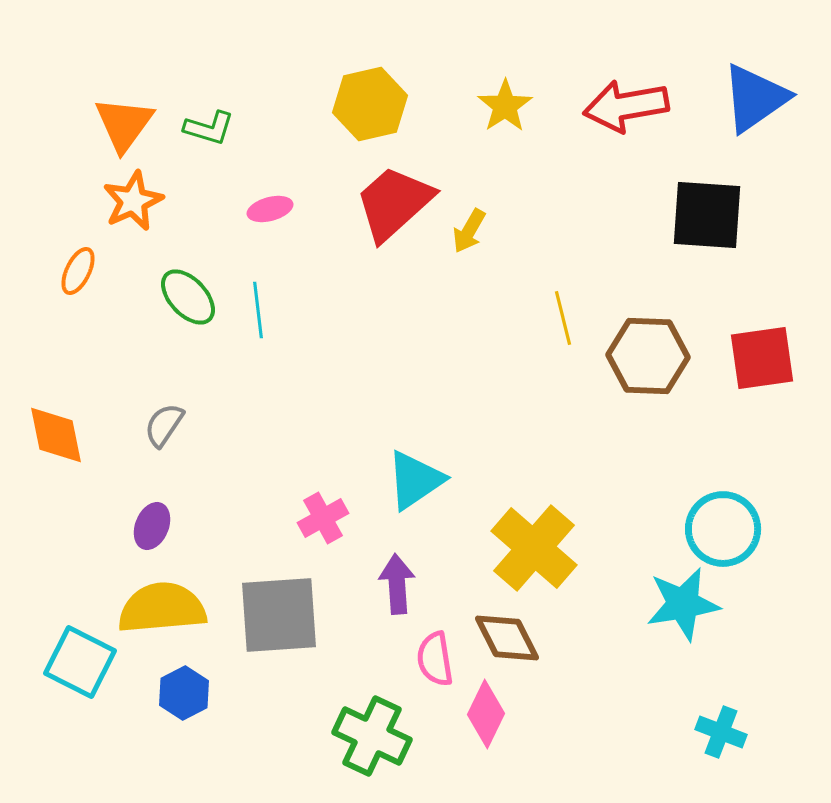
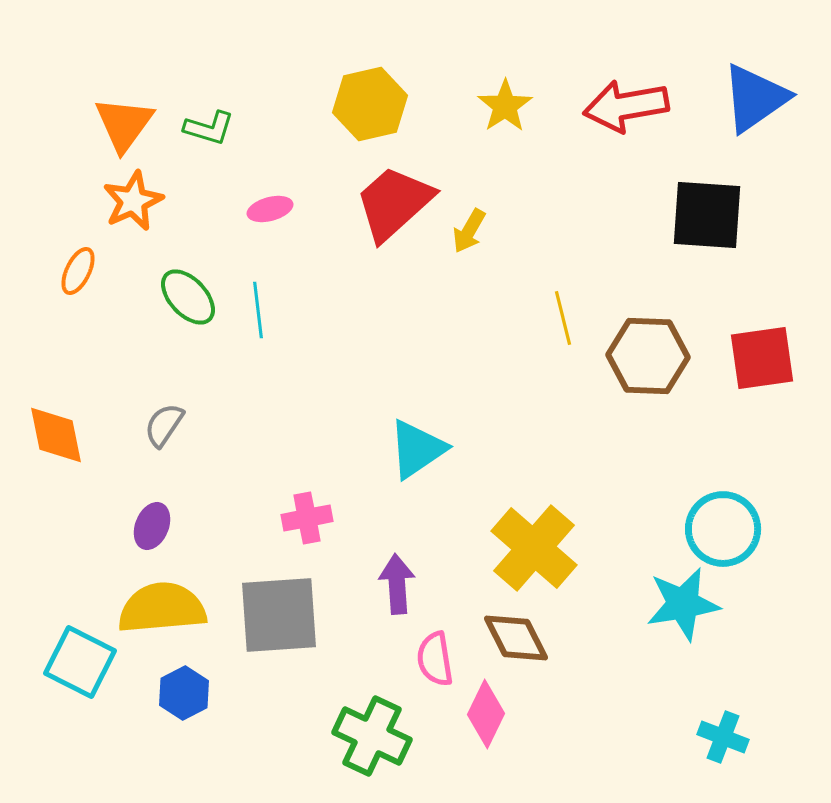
cyan triangle: moved 2 px right, 31 px up
pink cross: moved 16 px left; rotated 18 degrees clockwise
brown diamond: moved 9 px right
cyan cross: moved 2 px right, 5 px down
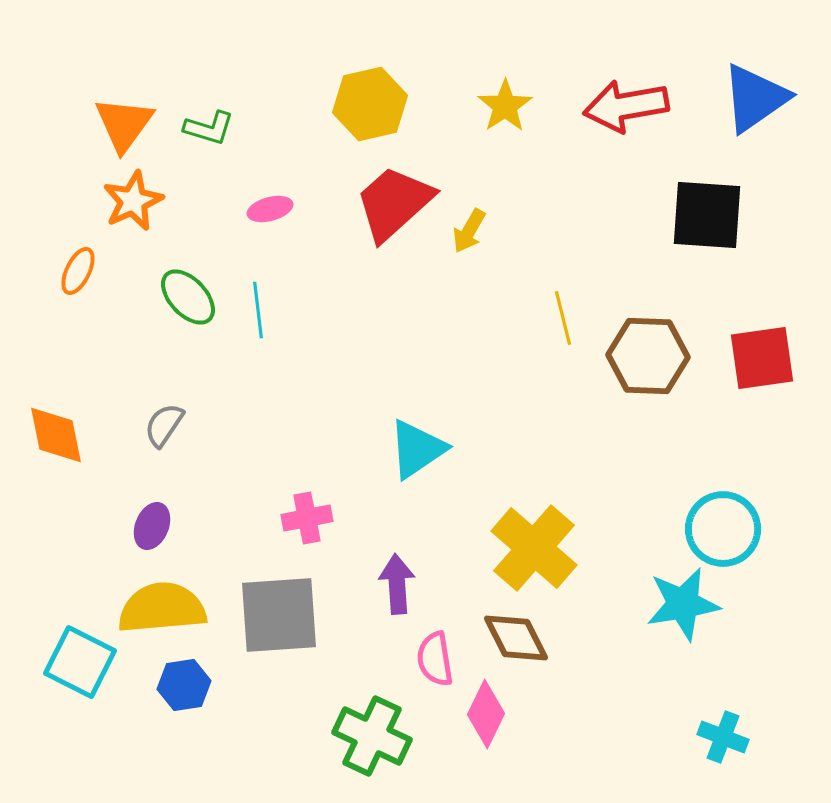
blue hexagon: moved 8 px up; rotated 18 degrees clockwise
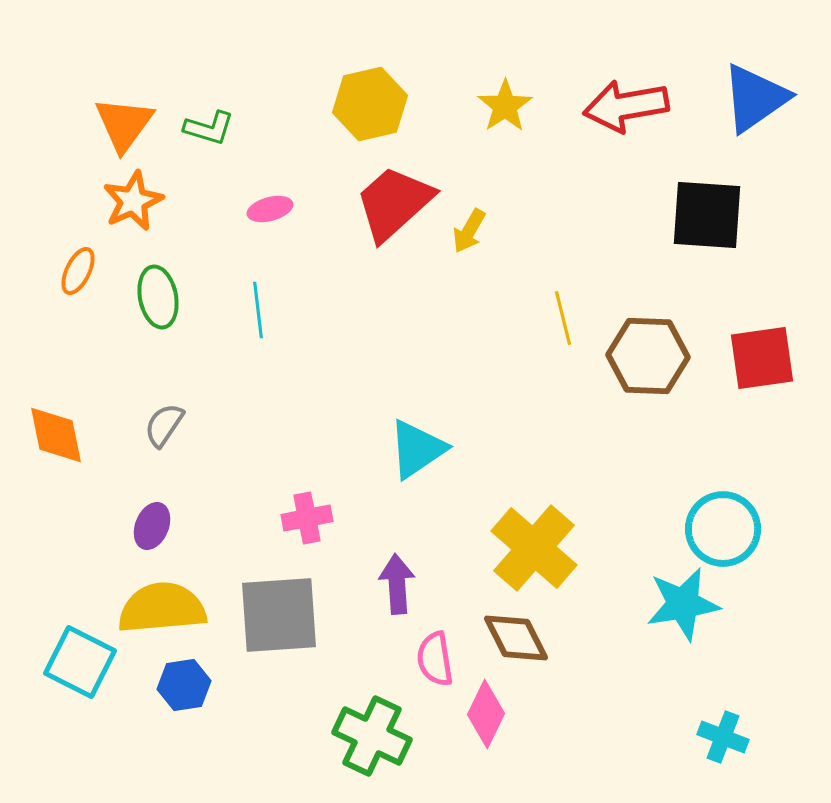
green ellipse: moved 30 px left; rotated 32 degrees clockwise
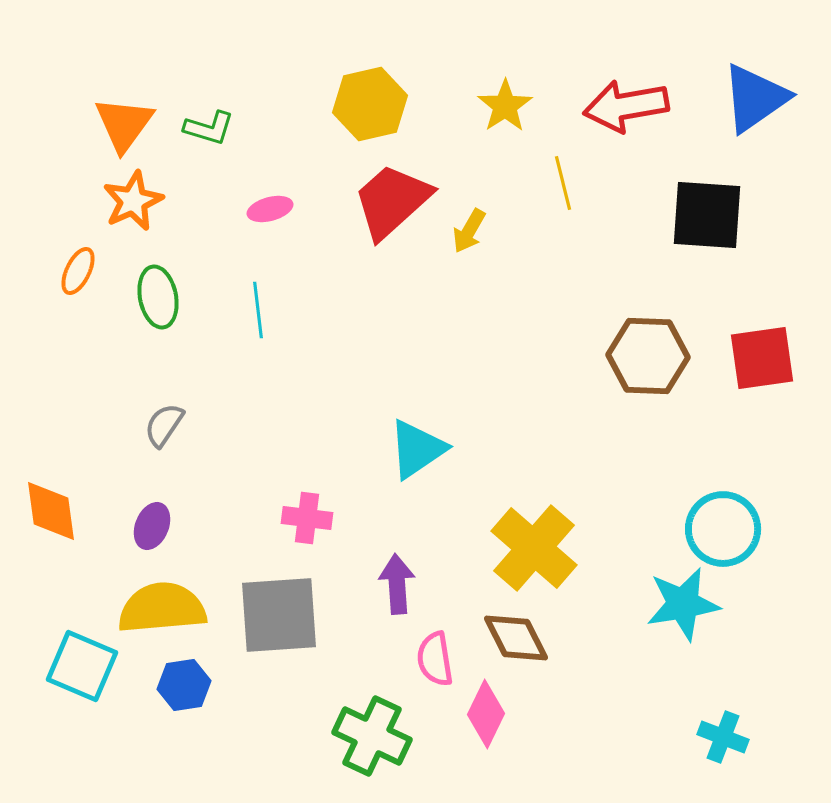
red trapezoid: moved 2 px left, 2 px up
yellow line: moved 135 px up
orange diamond: moved 5 px left, 76 px down; rotated 4 degrees clockwise
pink cross: rotated 18 degrees clockwise
cyan square: moved 2 px right, 4 px down; rotated 4 degrees counterclockwise
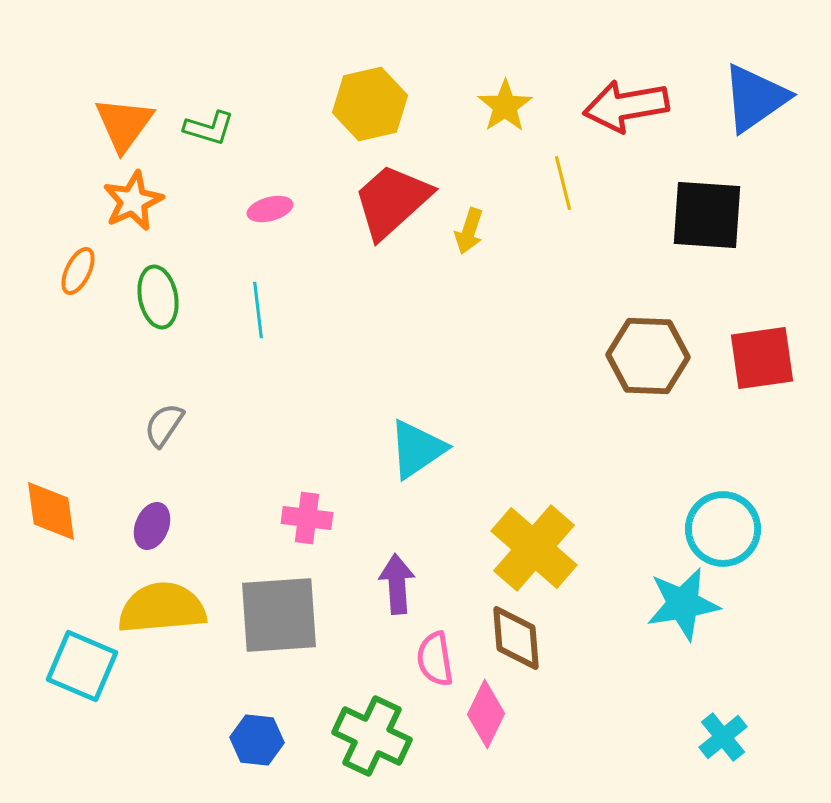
yellow arrow: rotated 12 degrees counterclockwise
brown diamond: rotated 22 degrees clockwise
blue hexagon: moved 73 px right, 55 px down; rotated 15 degrees clockwise
cyan cross: rotated 30 degrees clockwise
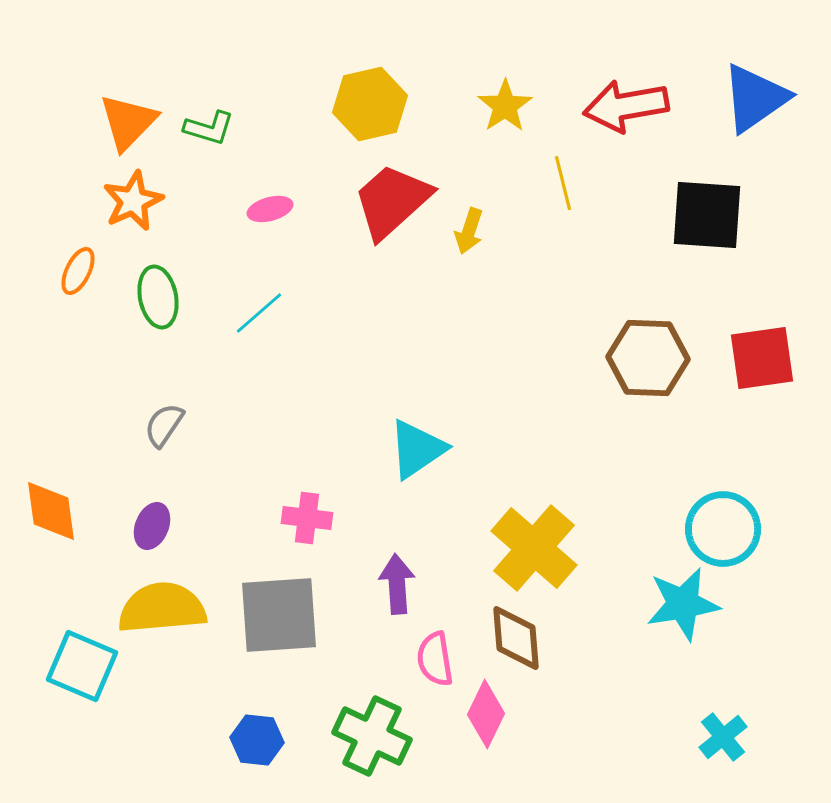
orange triangle: moved 4 px right, 2 px up; rotated 8 degrees clockwise
cyan line: moved 1 px right, 3 px down; rotated 56 degrees clockwise
brown hexagon: moved 2 px down
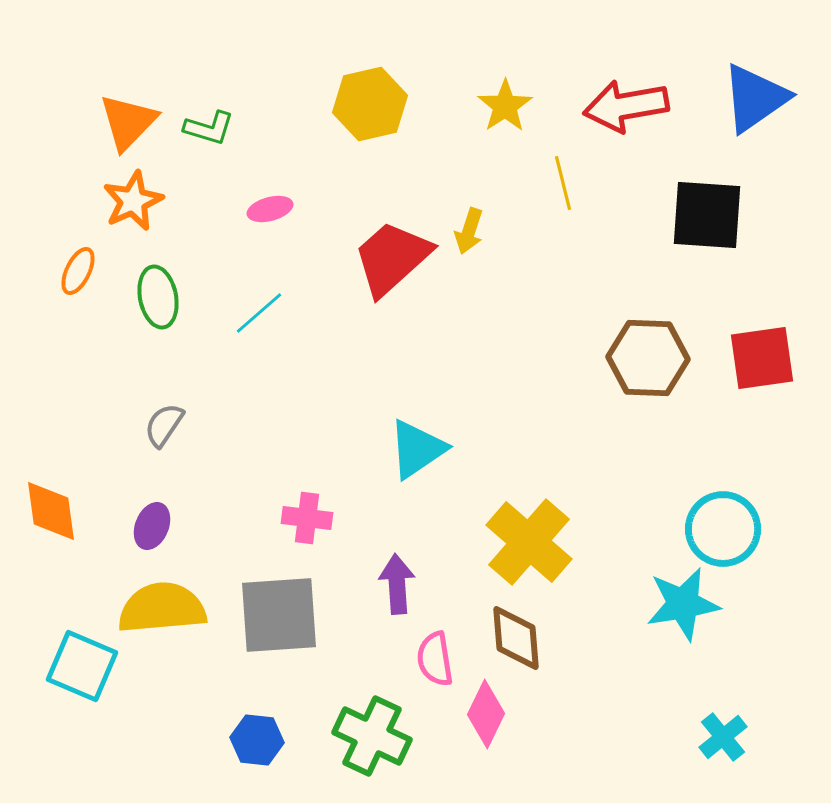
red trapezoid: moved 57 px down
yellow cross: moved 5 px left, 6 px up
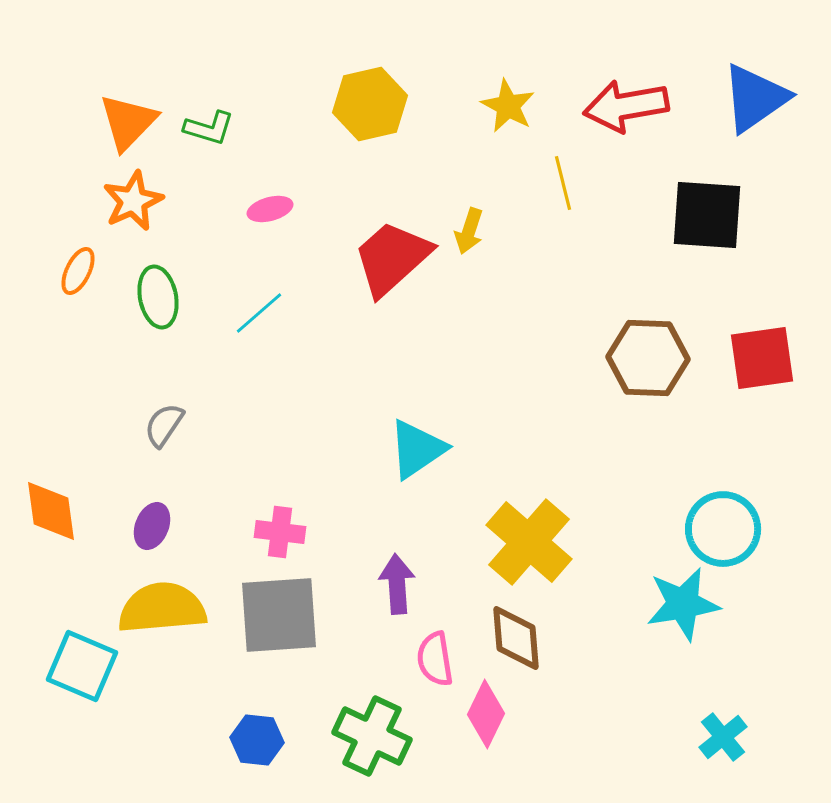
yellow star: moved 3 px right; rotated 10 degrees counterclockwise
pink cross: moved 27 px left, 14 px down
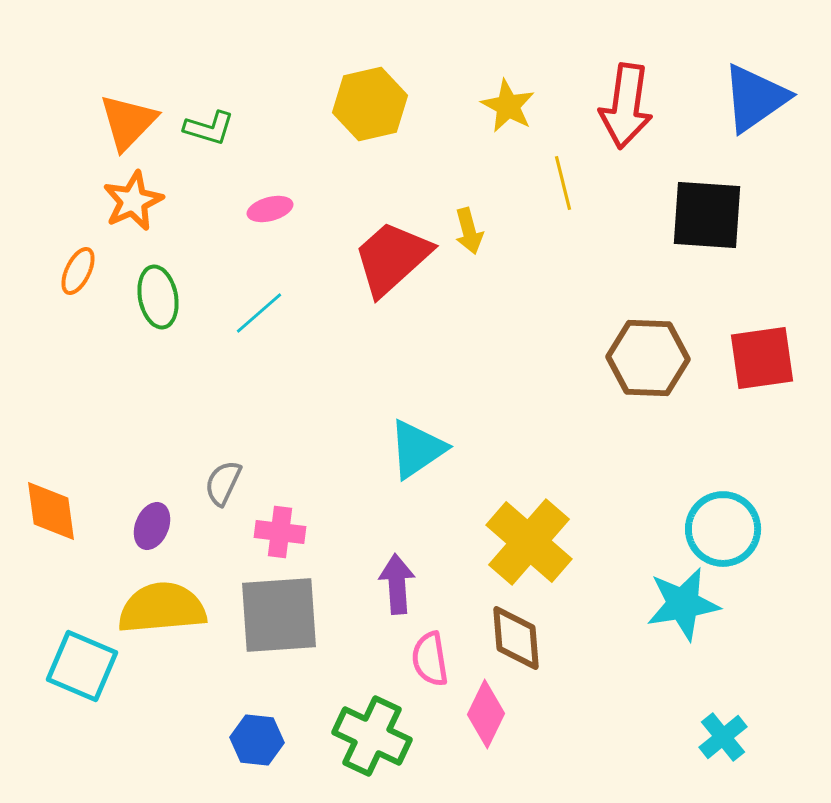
red arrow: rotated 72 degrees counterclockwise
yellow arrow: rotated 33 degrees counterclockwise
gray semicircle: moved 59 px right, 58 px down; rotated 9 degrees counterclockwise
pink semicircle: moved 5 px left
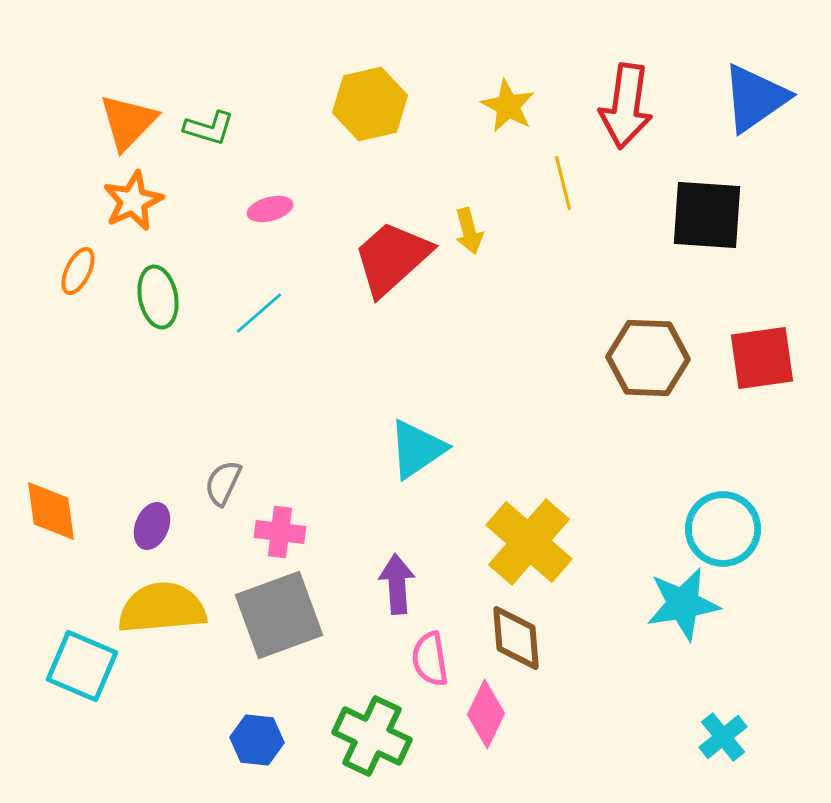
gray square: rotated 16 degrees counterclockwise
